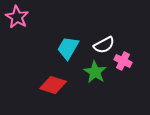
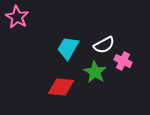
red diamond: moved 8 px right, 2 px down; rotated 12 degrees counterclockwise
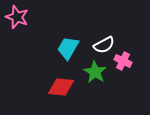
pink star: rotated 10 degrees counterclockwise
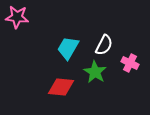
pink star: rotated 15 degrees counterclockwise
white semicircle: rotated 35 degrees counterclockwise
pink cross: moved 7 px right, 2 px down
